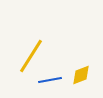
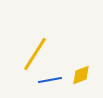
yellow line: moved 4 px right, 2 px up
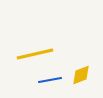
yellow line: rotated 45 degrees clockwise
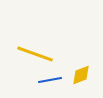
yellow line: rotated 33 degrees clockwise
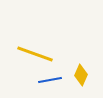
yellow diamond: rotated 45 degrees counterclockwise
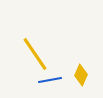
yellow line: rotated 36 degrees clockwise
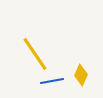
blue line: moved 2 px right, 1 px down
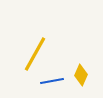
yellow line: rotated 63 degrees clockwise
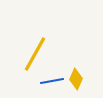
yellow diamond: moved 5 px left, 4 px down
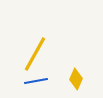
blue line: moved 16 px left
